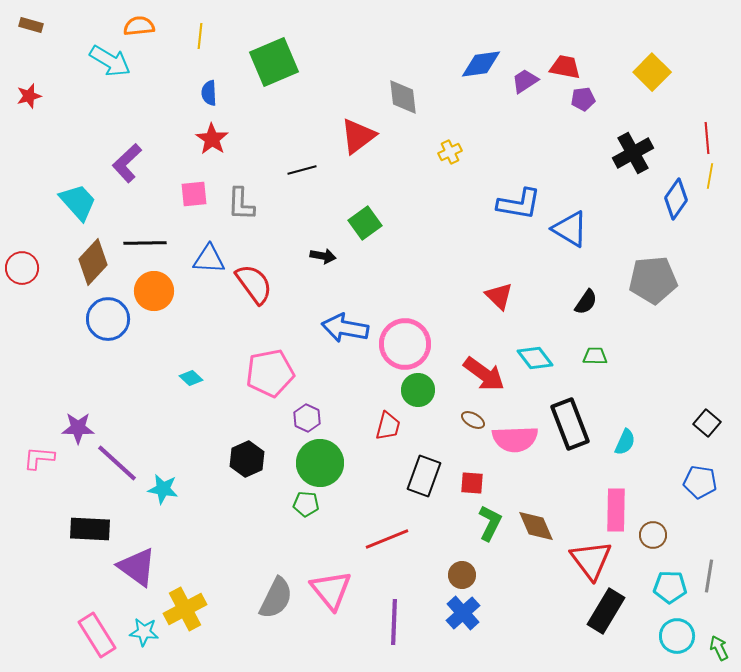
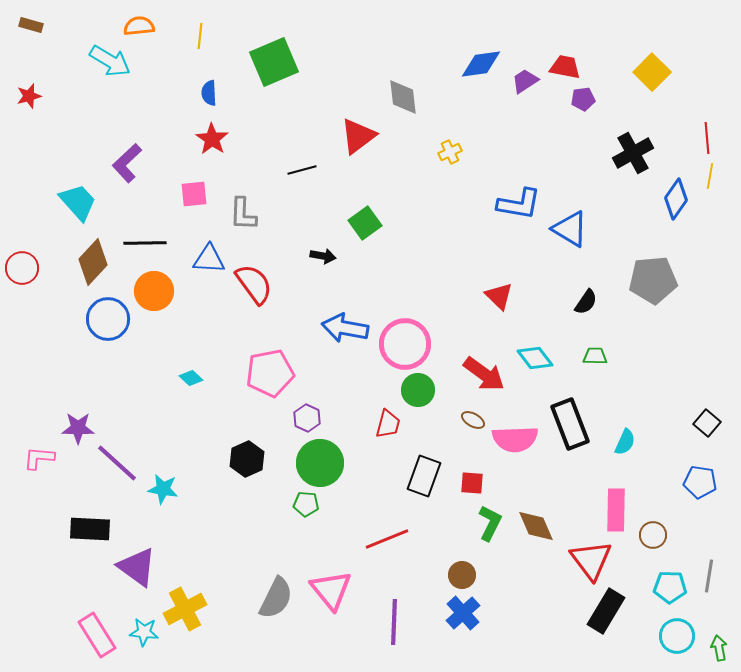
gray L-shape at (241, 204): moved 2 px right, 10 px down
red trapezoid at (388, 426): moved 2 px up
green arrow at (719, 648): rotated 15 degrees clockwise
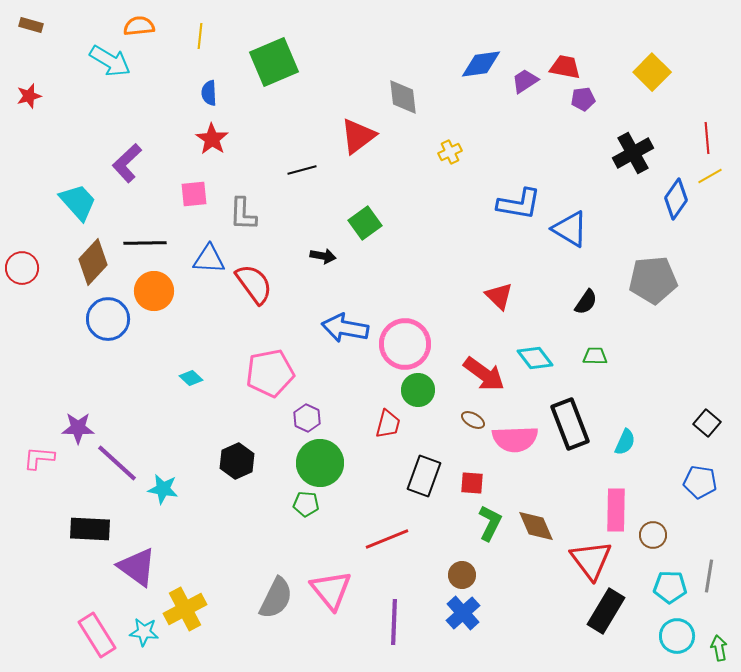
yellow line at (710, 176): rotated 50 degrees clockwise
black hexagon at (247, 459): moved 10 px left, 2 px down
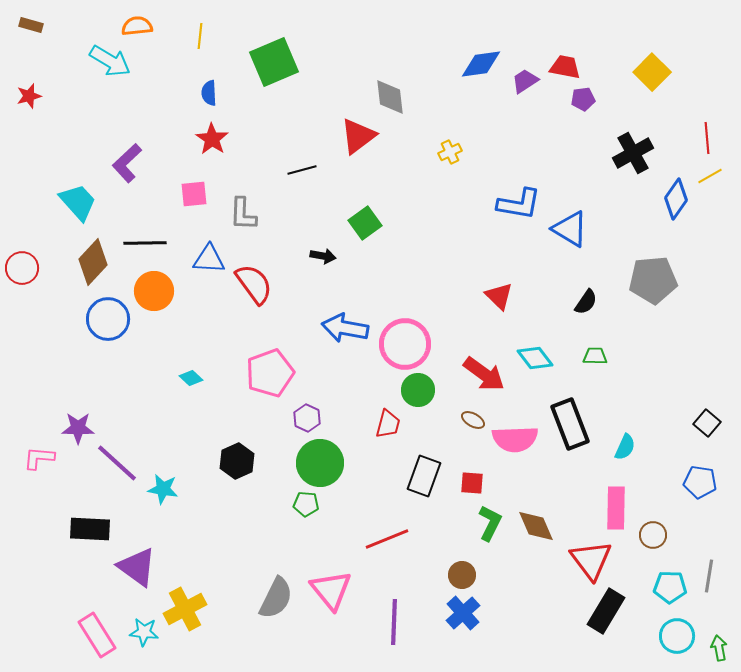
orange semicircle at (139, 26): moved 2 px left
gray diamond at (403, 97): moved 13 px left
pink pentagon at (270, 373): rotated 9 degrees counterclockwise
cyan semicircle at (625, 442): moved 5 px down
pink rectangle at (616, 510): moved 2 px up
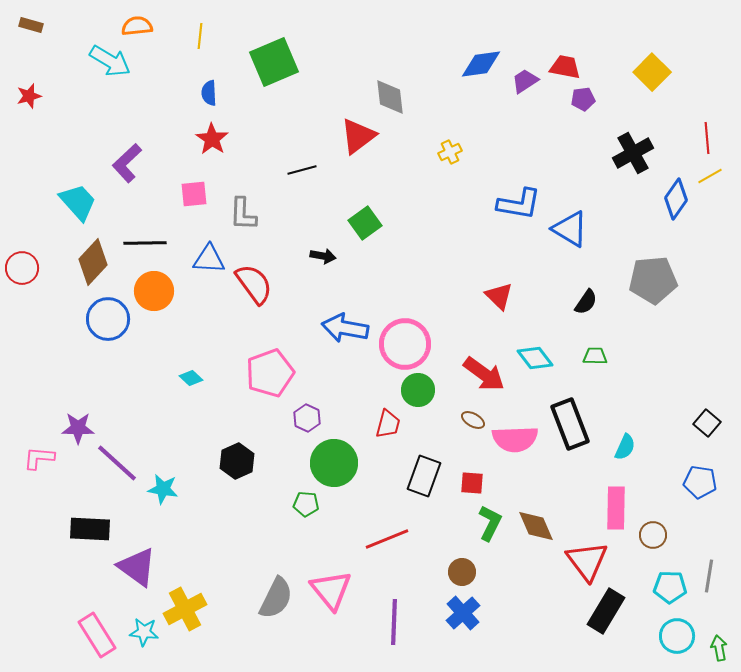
green circle at (320, 463): moved 14 px right
red triangle at (591, 560): moved 4 px left, 1 px down
brown circle at (462, 575): moved 3 px up
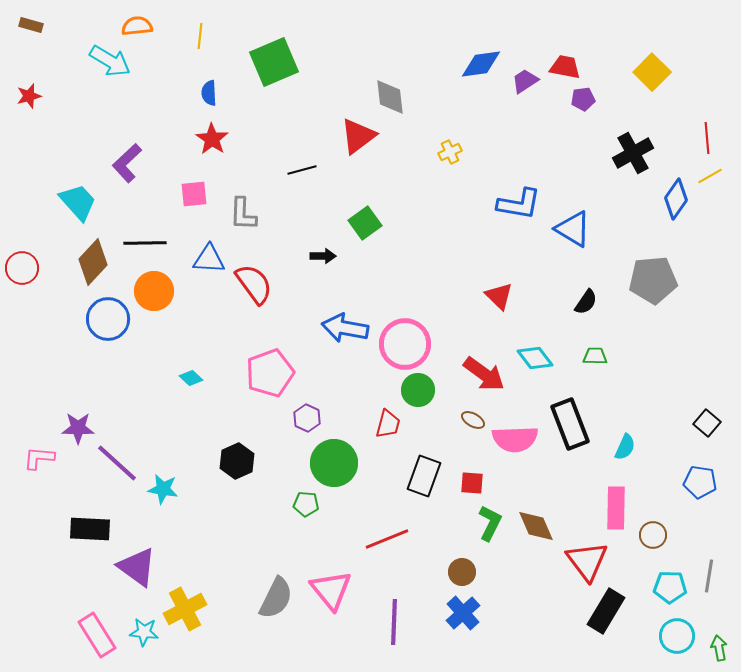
blue triangle at (570, 229): moved 3 px right
black arrow at (323, 256): rotated 10 degrees counterclockwise
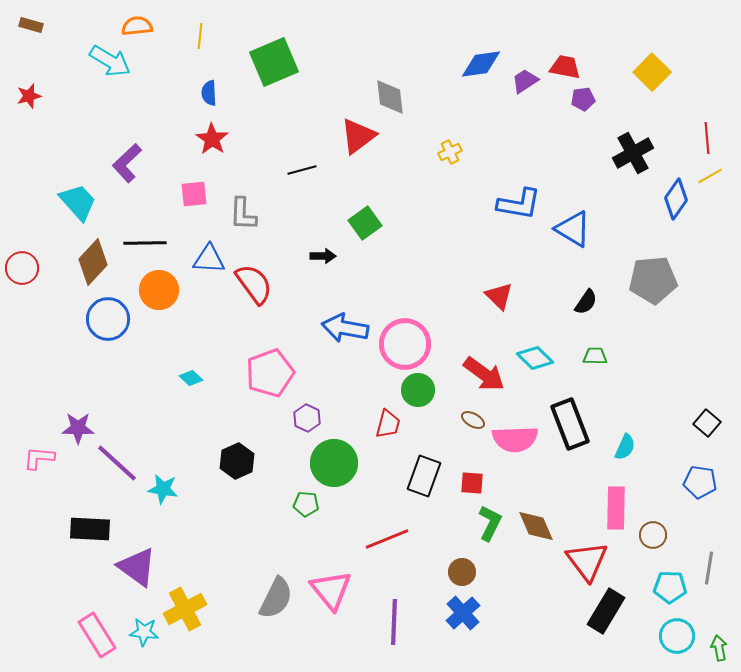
orange circle at (154, 291): moved 5 px right, 1 px up
cyan diamond at (535, 358): rotated 9 degrees counterclockwise
gray line at (709, 576): moved 8 px up
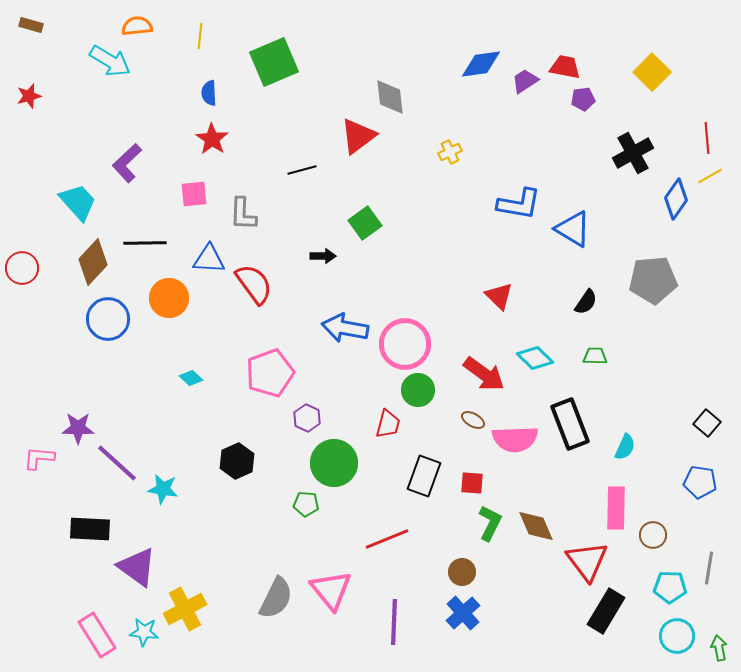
orange circle at (159, 290): moved 10 px right, 8 px down
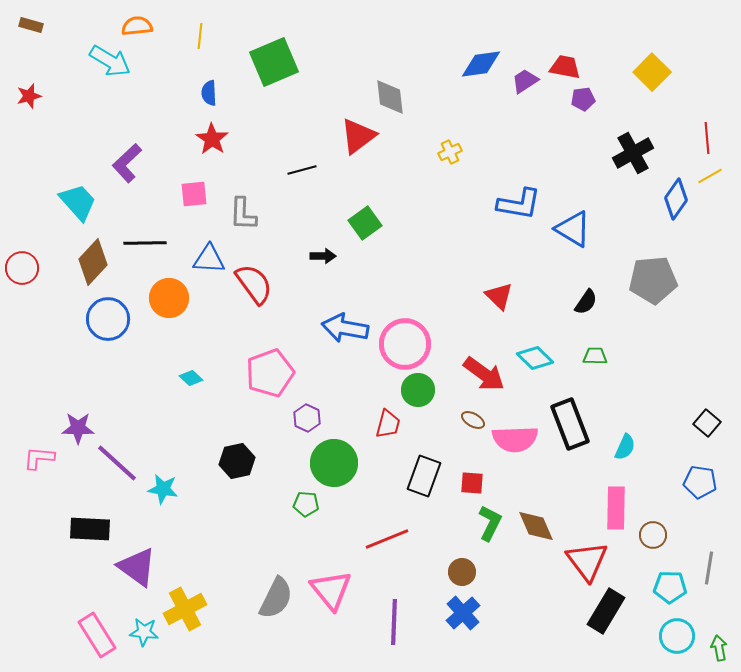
black hexagon at (237, 461): rotated 12 degrees clockwise
